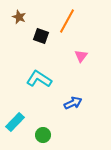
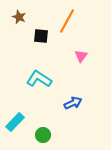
black square: rotated 14 degrees counterclockwise
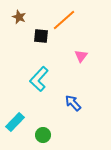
orange line: moved 3 px left, 1 px up; rotated 20 degrees clockwise
cyan L-shape: rotated 80 degrees counterclockwise
blue arrow: rotated 108 degrees counterclockwise
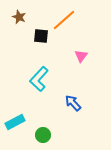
cyan rectangle: rotated 18 degrees clockwise
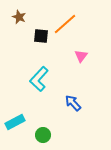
orange line: moved 1 px right, 4 px down
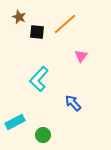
black square: moved 4 px left, 4 px up
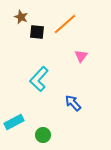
brown star: moved 2 px right
cyan rectangle: moved 1 px left
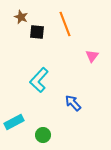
orange line: rotated 70 degrees counterclockwise
pink triangle: moved 11 px right
cyan L-shape: moved 1 px down
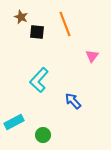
blue arrow: moved 2 px up
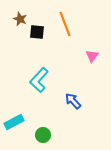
brown star: moved 1 px left, 2 px down
